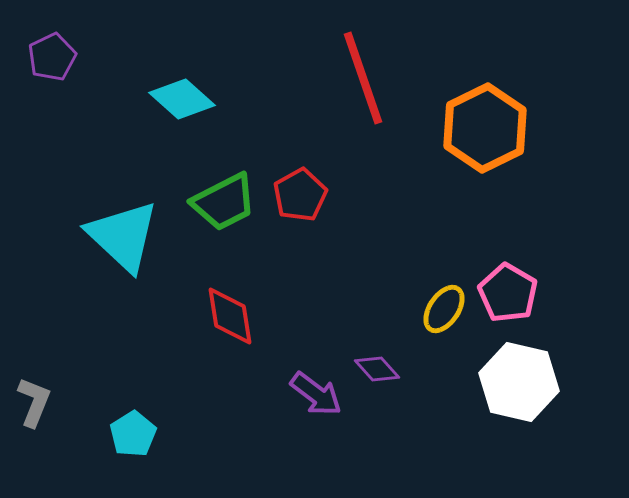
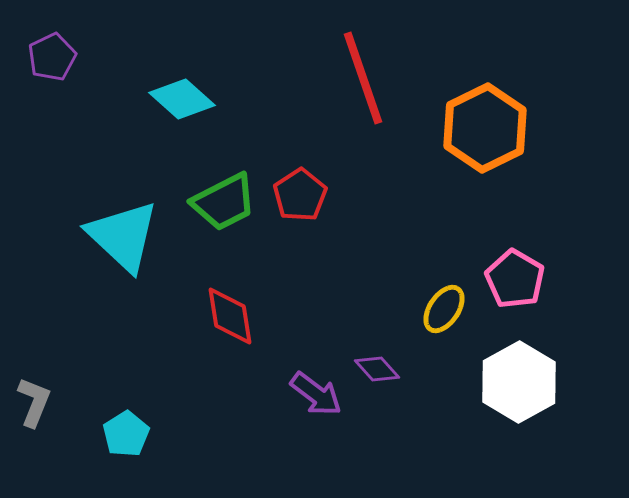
red pentagon: rotated 4 degrees counterclockwise
pink pentagon: moved 7 px right, 14 px up
white hexagon: rotated 18 degrees clockwise
cyan pentagon: moved 7 px left
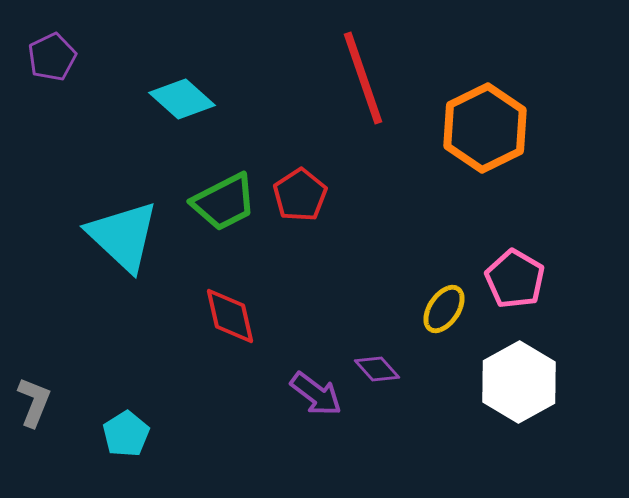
red diamond: rotated 4 degrees counterclockwise
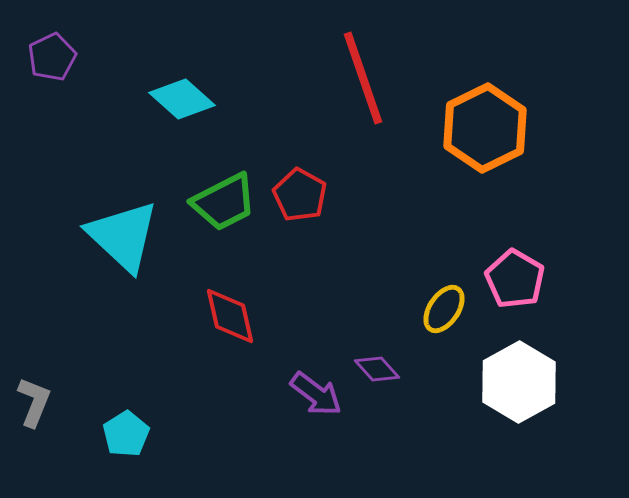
red pentagon: rotated 10 degrees counterclockwise
